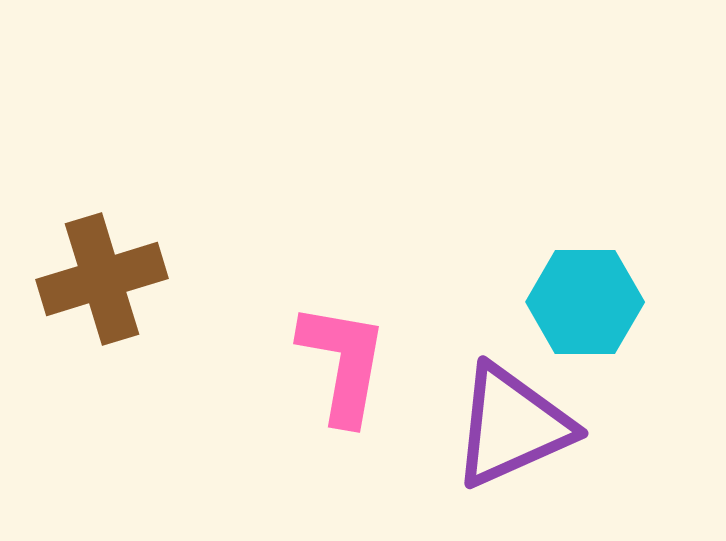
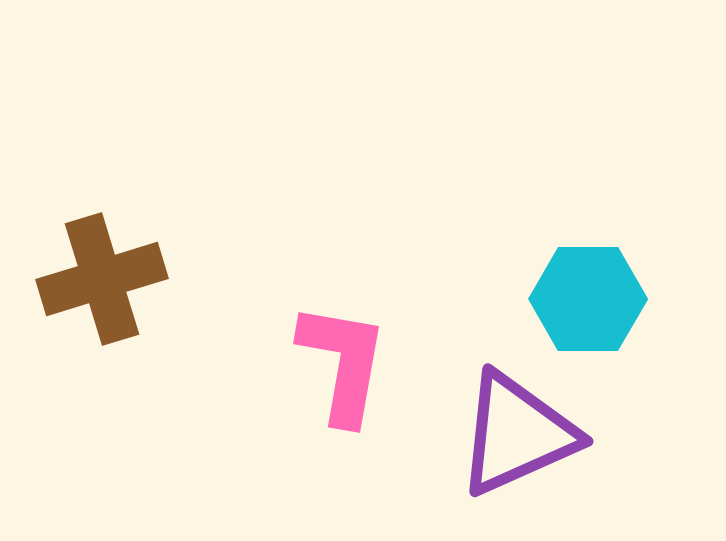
cyan hexagon: moved 3 px right, 3 px up
purple triangle: moved 5 px right, 8 px down
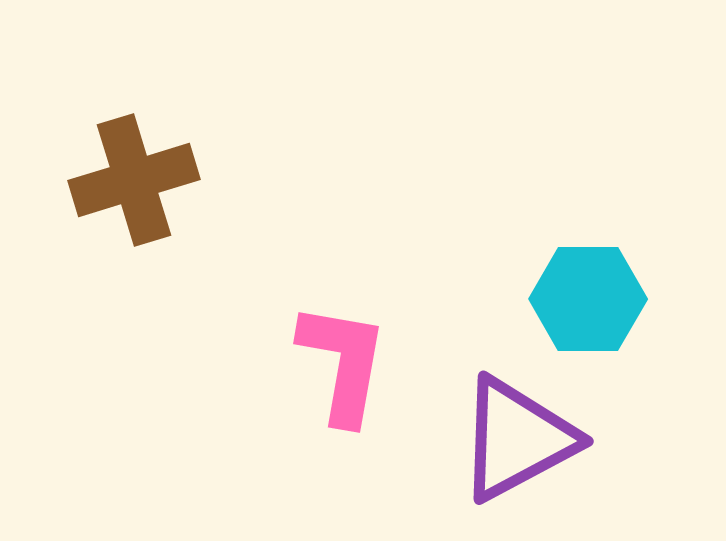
brown cross: moved 32 px right, 99 px up
purple triangle: moved 5 px down; rotated 4 degrees counterclockwise
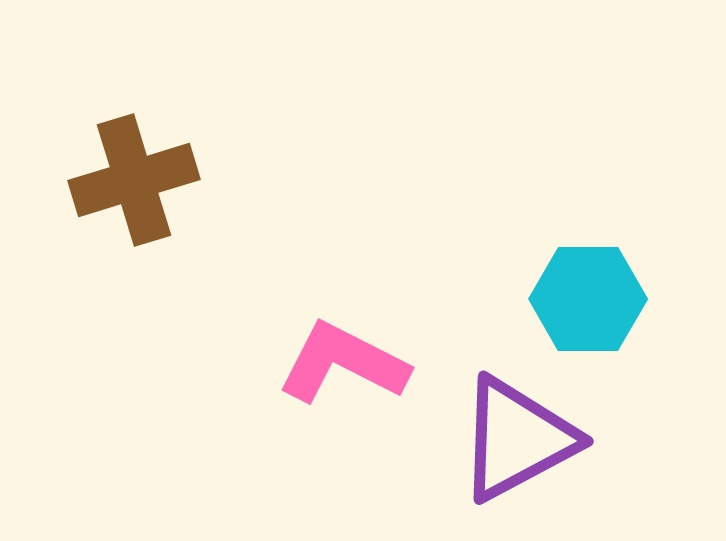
pink L-shape: rotated 73 degrees counterclockwise
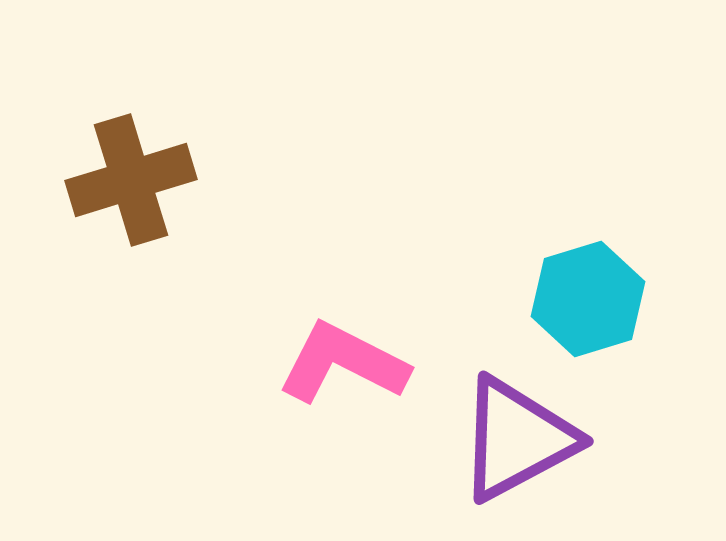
brown cross: moved 3 px left
cyan hexagon: rotated 17 degrees counterclockwise
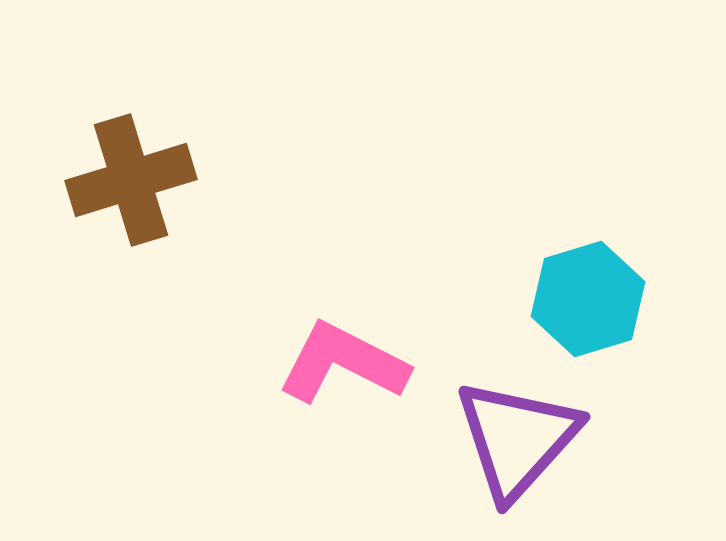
purple triangle: rotated 20 degrees counterclockwise
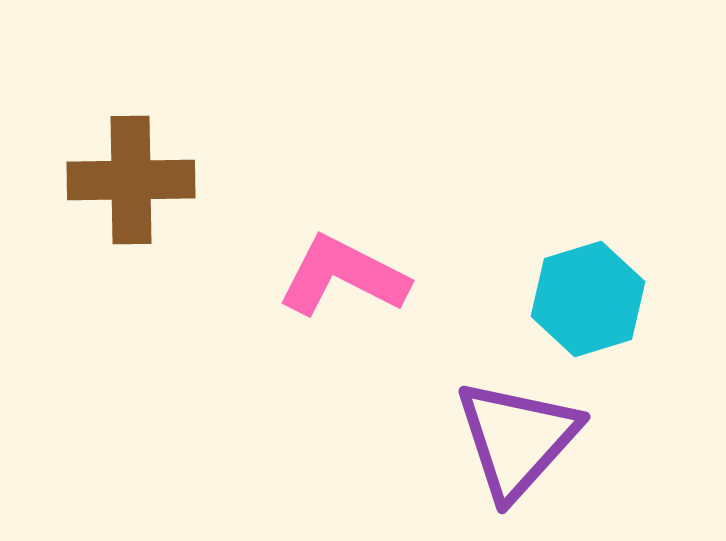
brown cross: rotated 16 degrees clockwise
pink L-shape: moved 87 px up
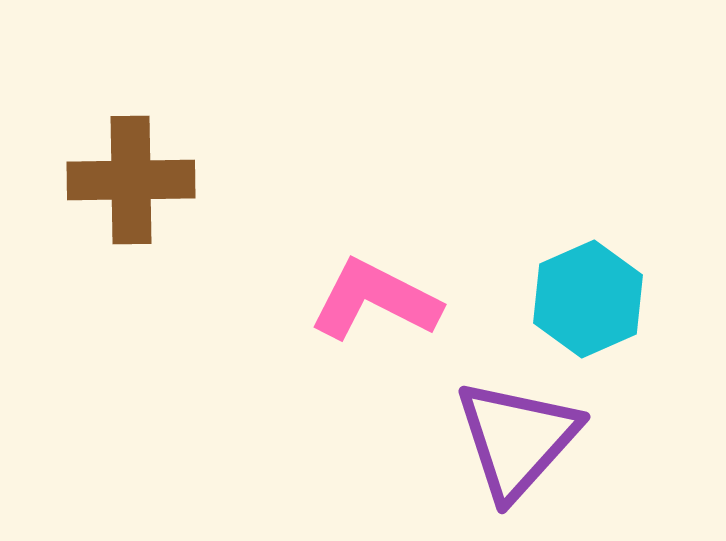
pink L-shape: moved 32 px right, 24 px down
cyan hexagon: rotated 7 degrees counterclockwise
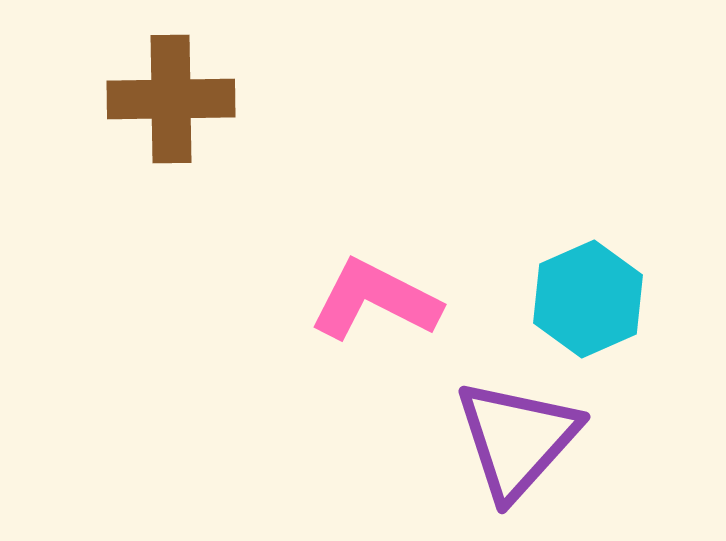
brown cross: moved 40 px right, 81 px up
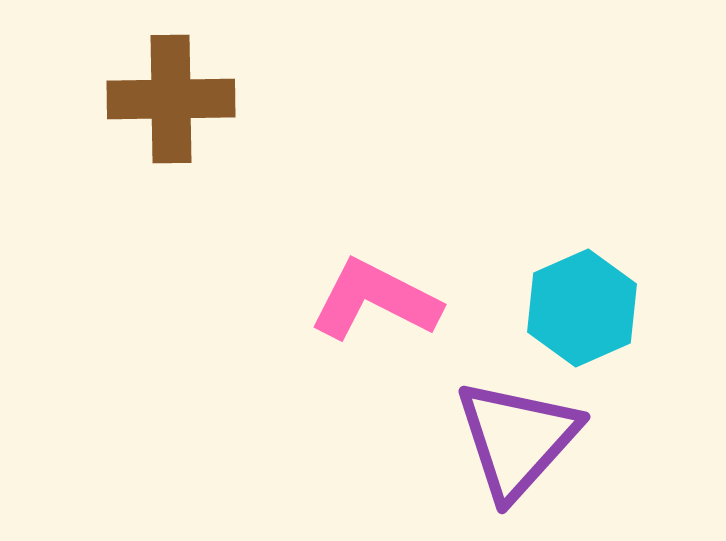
cyan hexagon: moved 6 px left, 9 px down
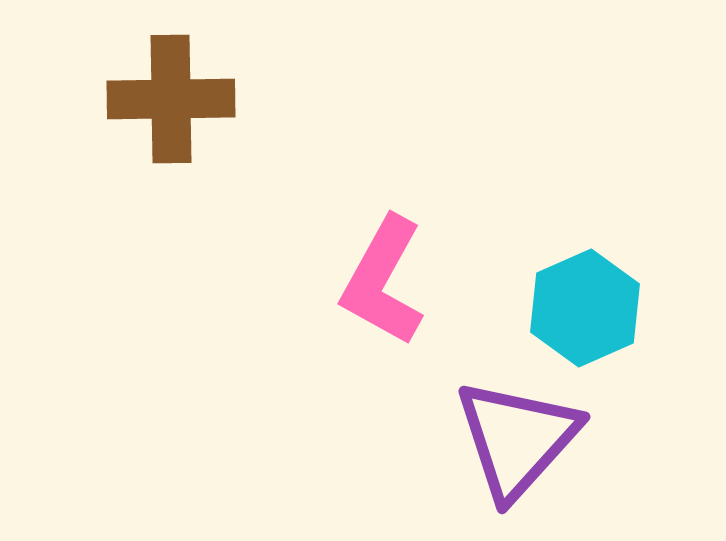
pink L-shape: moved 8 px right, 19 px up; rotated 88 degrees counterclockwise
cyan hexagon: moved 3 px right
